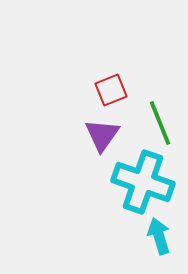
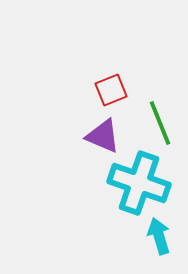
purple triangle: moved 1 px right, 1 px down; rotated 42 degrees counterclockwise
cyan cross: moved 4 px left, 1 px down
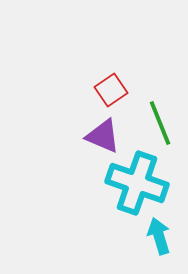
red square: rotated 12 degrees counterclockwise
cyan cross: moved 2 px left
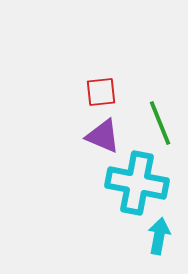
red square: moved 10 px left, 2 px down; rotated 28 degrees clockwise
cyan cross: rotated 8 degrees counterclockwise
cyan arrow: rotated 27 degrees clockwise
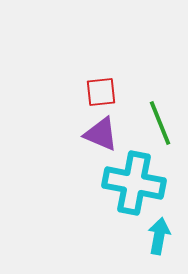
purple triangle: moved 2 px left, 2 px up
cyan cross: moved 3 px left
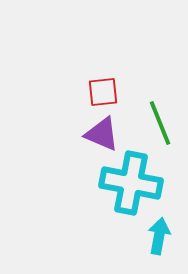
red square: moved 2 px right
purple triangle: moved 1 px right
cyan cross: moved 3 px left
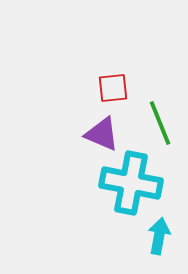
red square: moved 10 px right, 4 px up
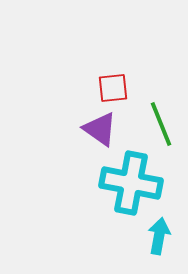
green line: moved 1 px right, 1 px down
purple triangle: moved 2 px left, 5 px up; rotated 12 degrees clockwise
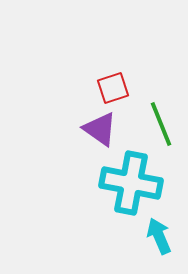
red square: rotated 12 degrees counterclockwise
cyan arrow: rotated 33 degrees counterclockwise
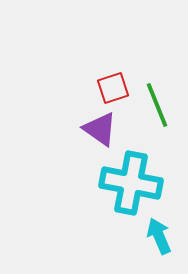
green line: moved 4 px left, 19 px up
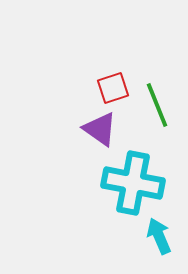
cyan cross: moved 2 px right
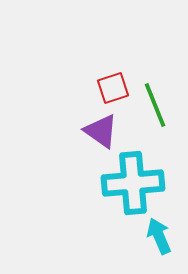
green line: moved 2 px left
purple triangle: moved 1 px right, 2 px down
cyan cross: rotated 16 degrees counterclockwise
